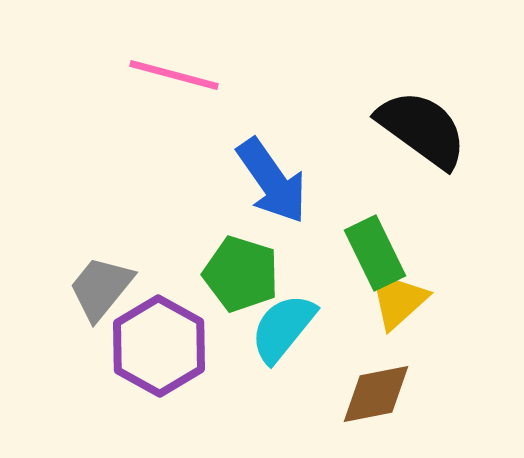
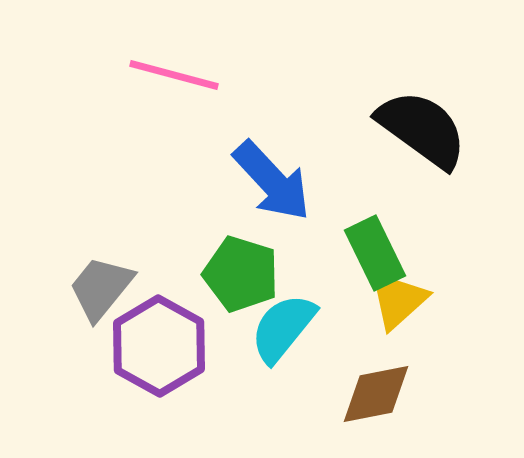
blue arrow: rotated 8 degrees counterclockwise
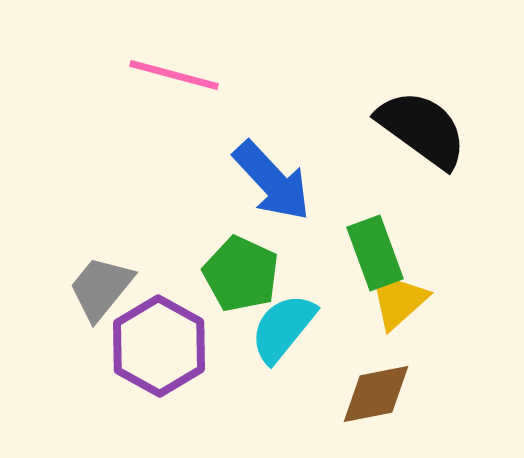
green rectangle: rotated 6 degrees clockwise
green pentagon: rotated 8 degrees clockwise
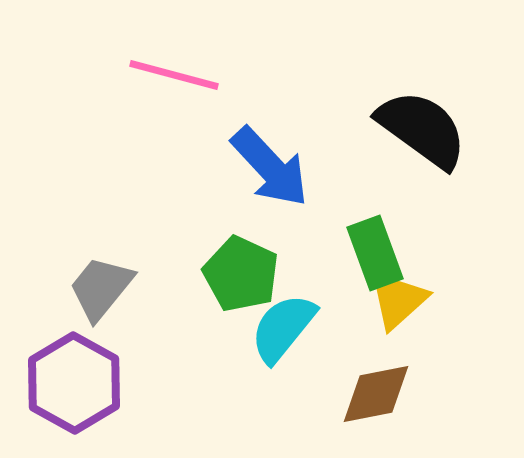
blue arrow: moved 2 px left, 14 px up
purple hexagon: moved 85 px left, 37 px down
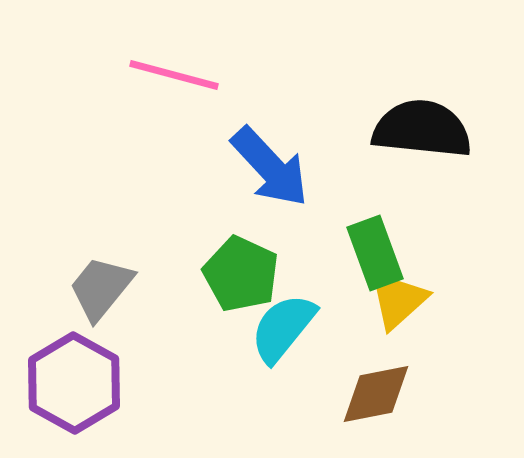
black semicircle: rotated 30 degrees counterclockwise
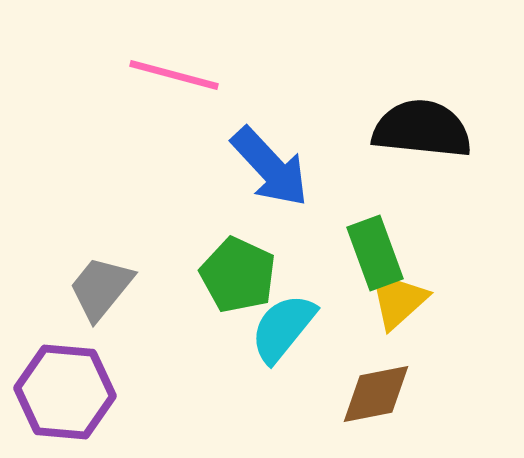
green pentagon: moved 3 px left, 1 px down
purple hexagon: moved 9 px left, 9 px down; rotated 24 degrees counterclockwise
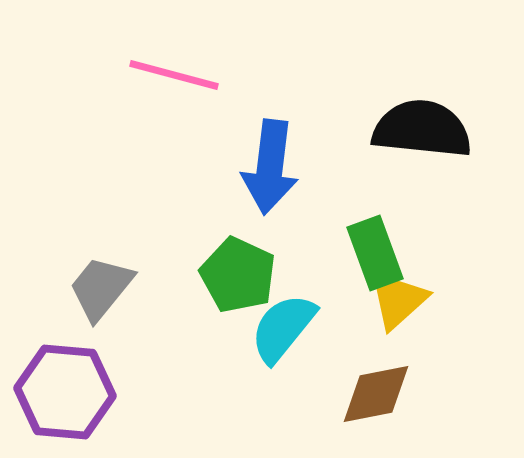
blue arrow: rotated 50 degrees clockwise
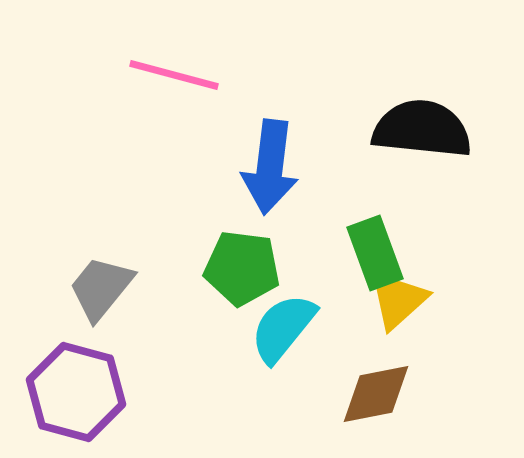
green pentagon: moved 4 px right, 7 px up; rotated 18 degrees counterclockwise
purple hexagon: moved 11 px right; rotated 10 degrees clockwise
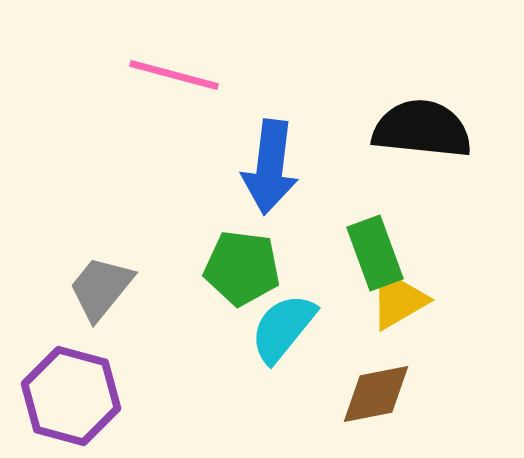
yellow triangle: rotated 12 degrees clockwise
purple hexagon: moved 5 px left, 4 px down
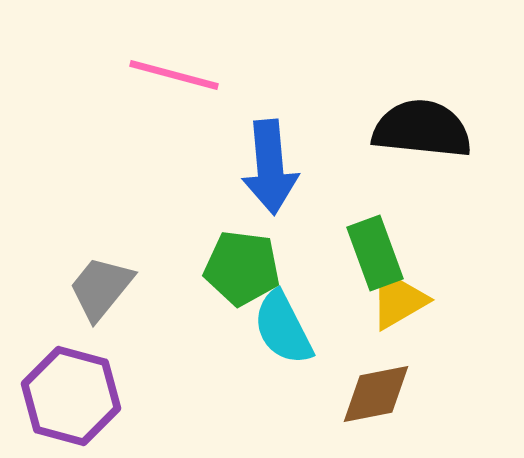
blue arrow: rotated 12 degrees counterclockwise
cyan semicircle: rotated 66 degrees counterclockwise
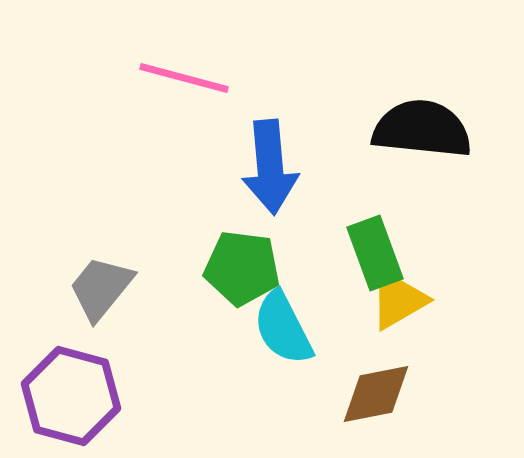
pink line: moved 10 px right, 3 px down
